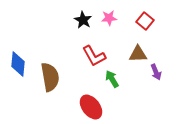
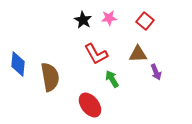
red L-shape: moved 2 px right, 2 px up
red ellipse: moved 1 px left, 2 px up
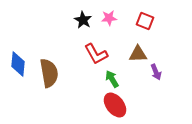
red square: rotated 18 degrees counterclockwise
brown semicircle: moved 1 px left, 4 px up
red ellipse: moved 25 px right
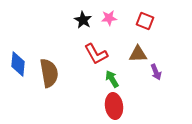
red ellipse: moved 1 px left, 1 px down; rotated 30 degrees clockwise
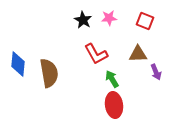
red ellipse: moved 1 px up
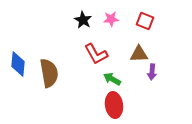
pink star: moved 2 px right, 1 px down
brown triangle: moved 1 px right
purple arrow: moved 4 px left; rotated 28 degrees clockwise
green arrow: rotated 30 degrees counterclockwise
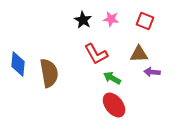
pink star: rotated 14 degrees clockwise
purple arrow: rotated 91 degrees clockwise
green arrow: moved 1 px up
red ellipse: rotated 30 degrees counterclockwise
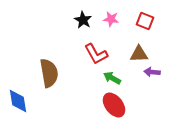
blue diamond: moved 37 px down; rotated 15 degrees counterclockwise
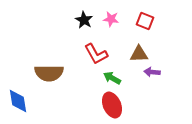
black star: moved 1 px right
brown semicircle: rotated 100 degrees clockwise
red ellipse: moved 2 px left; rotated 15 degrees clockwise
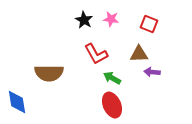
red square: moved 4 px right, 3 px down
blue diamond: moved 1 px left, 1 px down
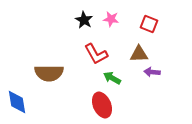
red ellipse: moved 10 px left
